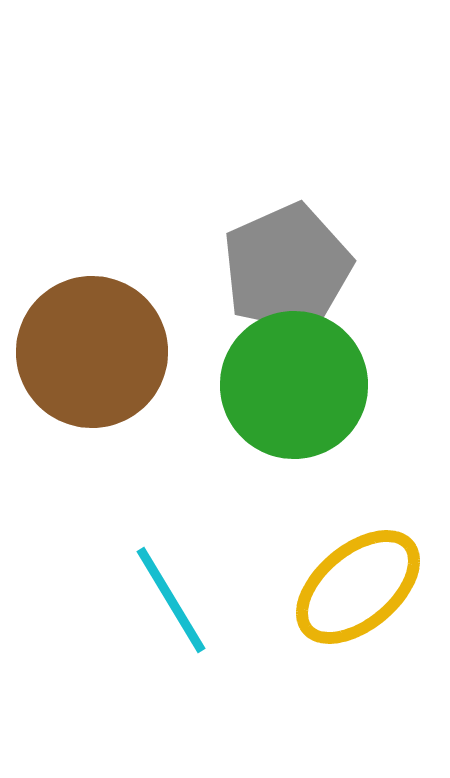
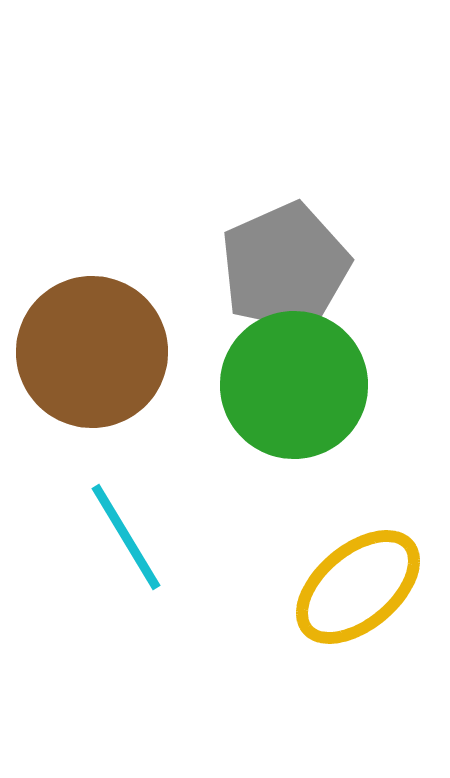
gray pentagon: moved 2 px left, 1 px up
cyan line: moved 45 px left, 63 px up
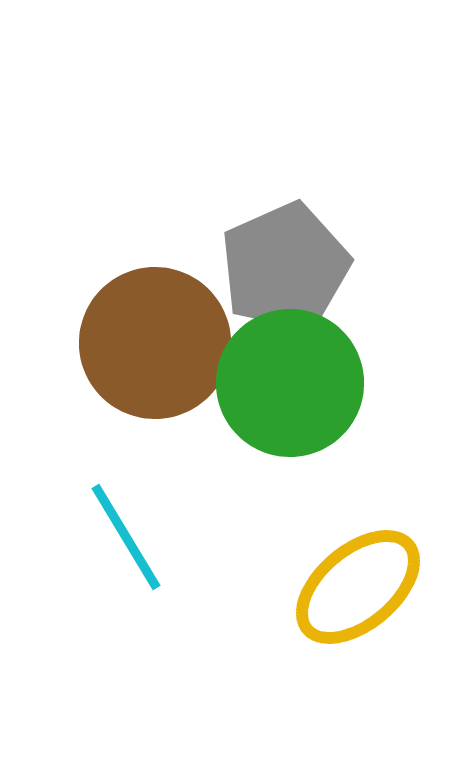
brown circle: moved 63 px right, 9 px up
green circle: moved 4 px left, 2 px up
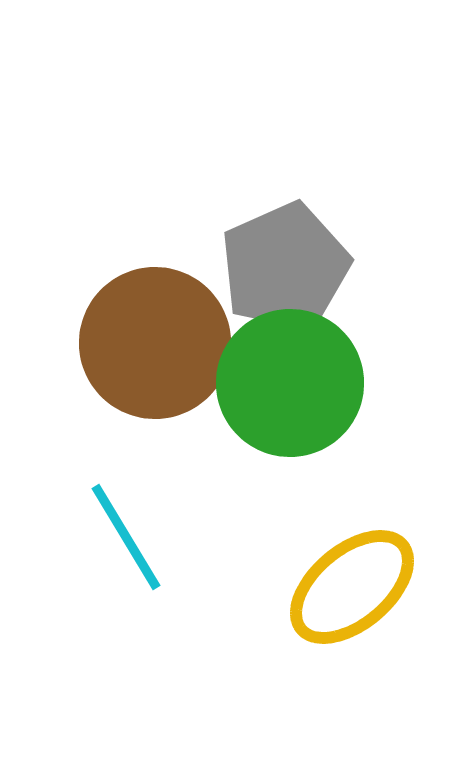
yellow ellipse: moved 6 px left
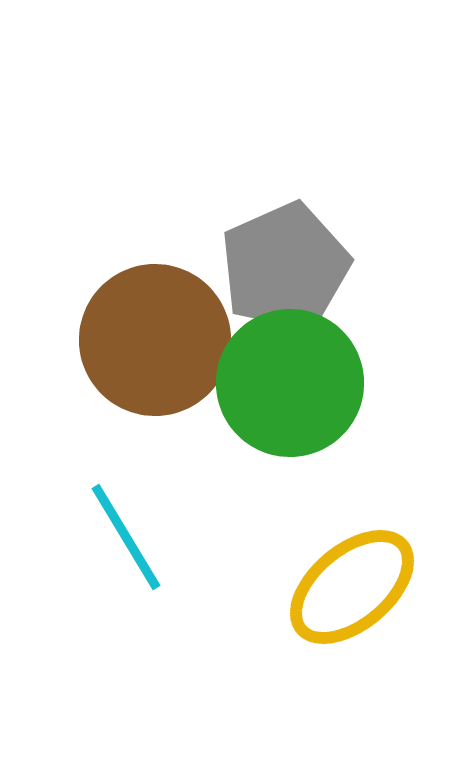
brown circle: moved 3 px up
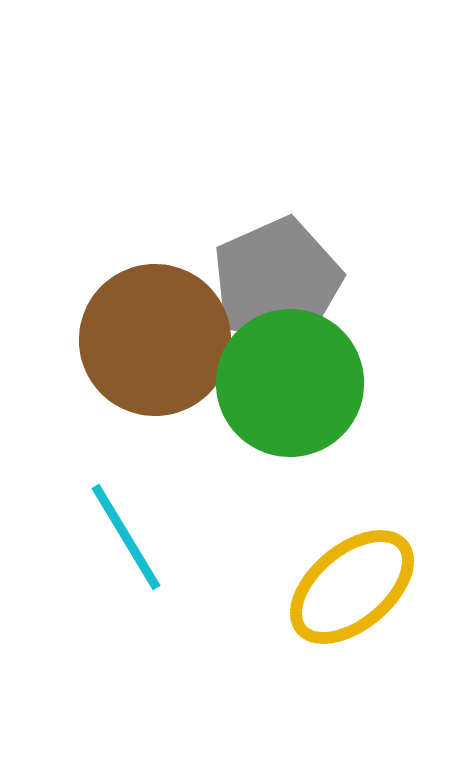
gray pentagon: moved 8 px left, 15 px down
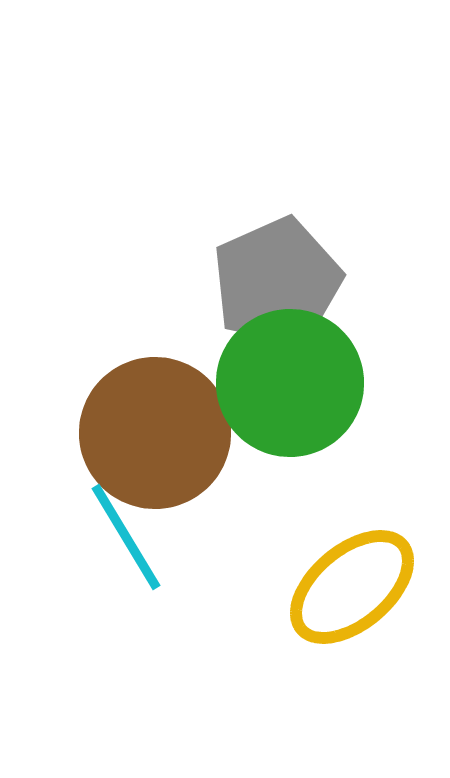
brown circle: moved 93 px down
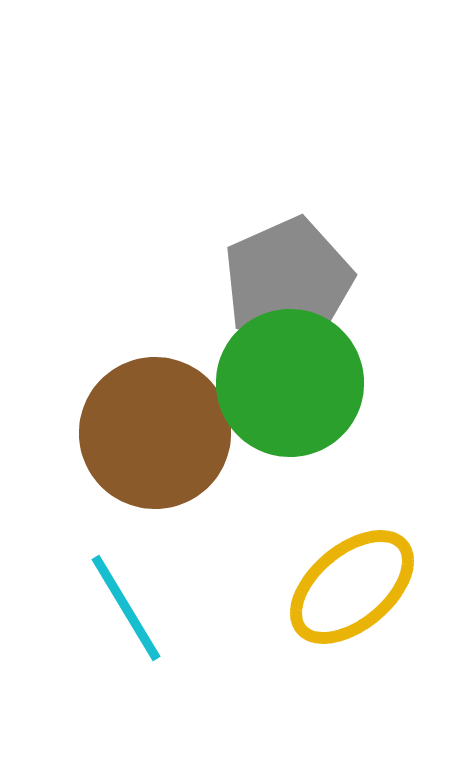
gray pentagon: moved 11 px right
cyan line: moved 71 px down
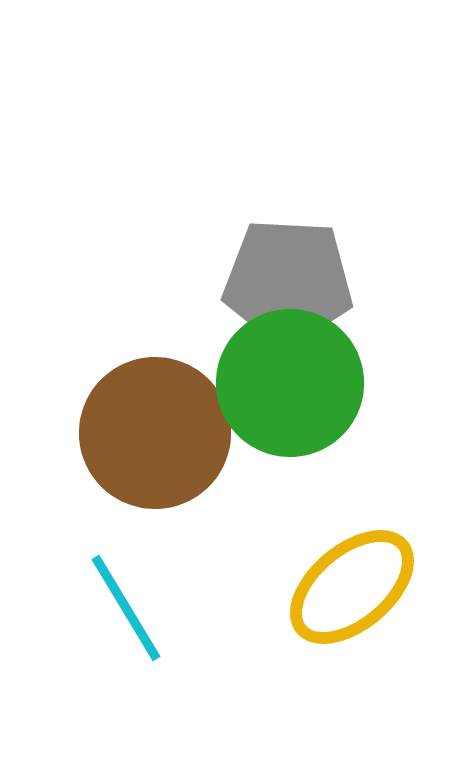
gray pentagon: rotated 27 degrees clockwise
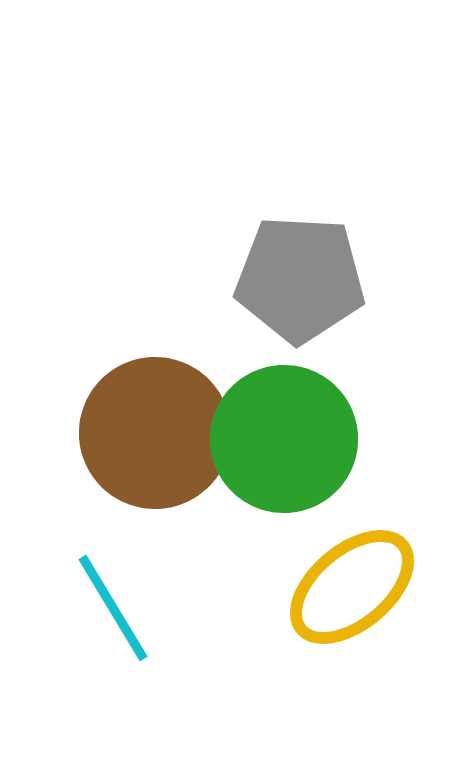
gray pentagon: moved 12 px right, 3 px up
green circle: moved 6 px left, 56 px down
cyan line: moved 13 px left
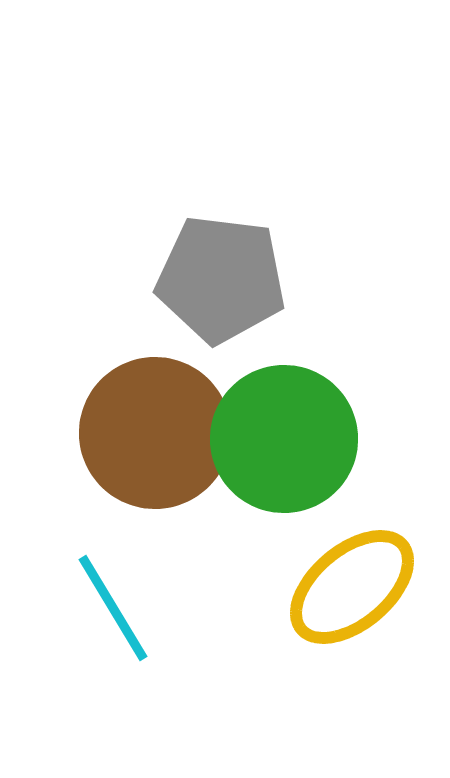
gray pentagon: moved 79 px left; rotated 4 degrees clockwise
